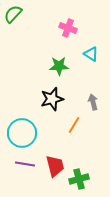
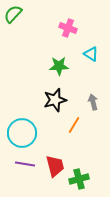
black star: moved 3 px right, 1 px down
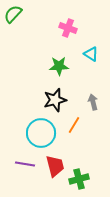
cyan circle: moved 19 px right
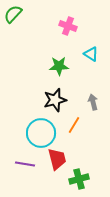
pink cross: moved 2 px up
red trapezoid: moved 2 px right, 7 px up
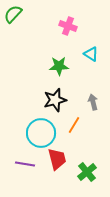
green cross: moved 8 px right, 7 px up; rotated 24 degrees counterclockwise
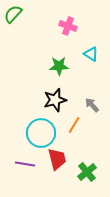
gray arrow: moved 1 px left, 3 px down; rotated 28 degrees counterclockwise
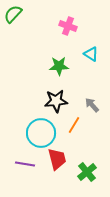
black star: moved 1 px right, 1 px down; rotated 10 degrees clockwise
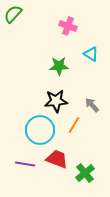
cyan circle: moved 1 px left, 3 px up
red trapezoid: rotated 55 degrees counterclockwise
green cross: moved 2 px left, 1 px down
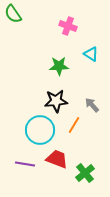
green semicircle: rotated 78 degrees counterclockwise
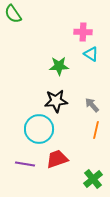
pink cross: moved 15 px right, 6 px down; rotated 18 degrees counterclockwise
orange line: moved 22 px right, 5 px down; rotated 18 degrees counterclockwise
cyan circle: moved 1 px left, 1 px up
red trapezoid: rotated 40 degrees counterclockwise
green cross: moved 8 px right, 6 px down
